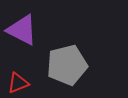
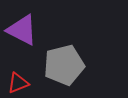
gray pentagon: moved 3 px left
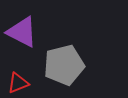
purple triangle: moved 2 px down
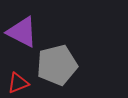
gray pentagon: moved 7 px left
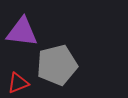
purple triangle: rotated 20 degrees counterclockwise
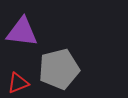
gray pentagon: moved 2 px right, 4 px down
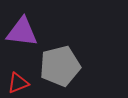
gray pentagon: moved 1 px right, 3 px up
